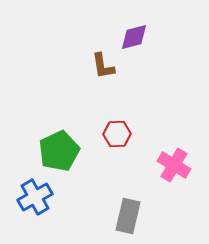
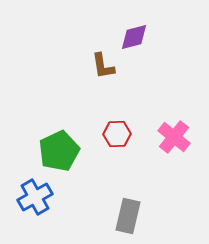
pink cross: moved 28 px up; rotated 8 degrees clockwise
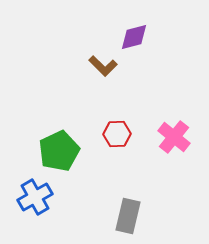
brown L-shape: rotated 36 degrees counterclockwise
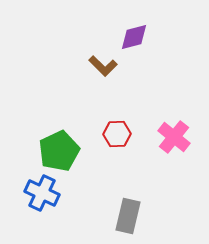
blue cross: moved 7 px right, 4 px up; rotated 36 degrees counterclockwise
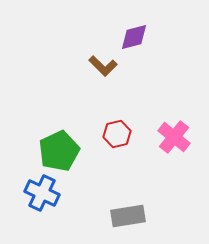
red hexagon: rotated 12 degrees counterclockwise
gray rectangle: rotated 68 degrees clockwise
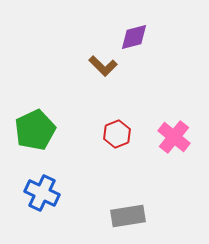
red hexagon: rotated 8 degrees counterclockwise
green pentagon: moved 24 px left, 21 px up
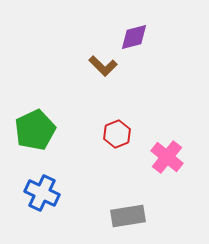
pink cross: moved 7 px left, 20 px down
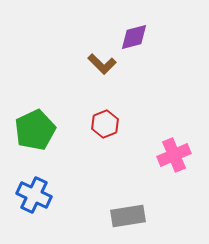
brown L-shape: moved 1 px left, 2 px up
red hexagon: moved 12 px left, 10 px up
pink cross: moved 7 px right, 2 px up; rotated 28 degrees clockwise
blue cross: moved 8 px left, 2 px down
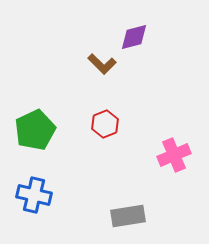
blue cross: rotated 12 degrees counterclockwise
